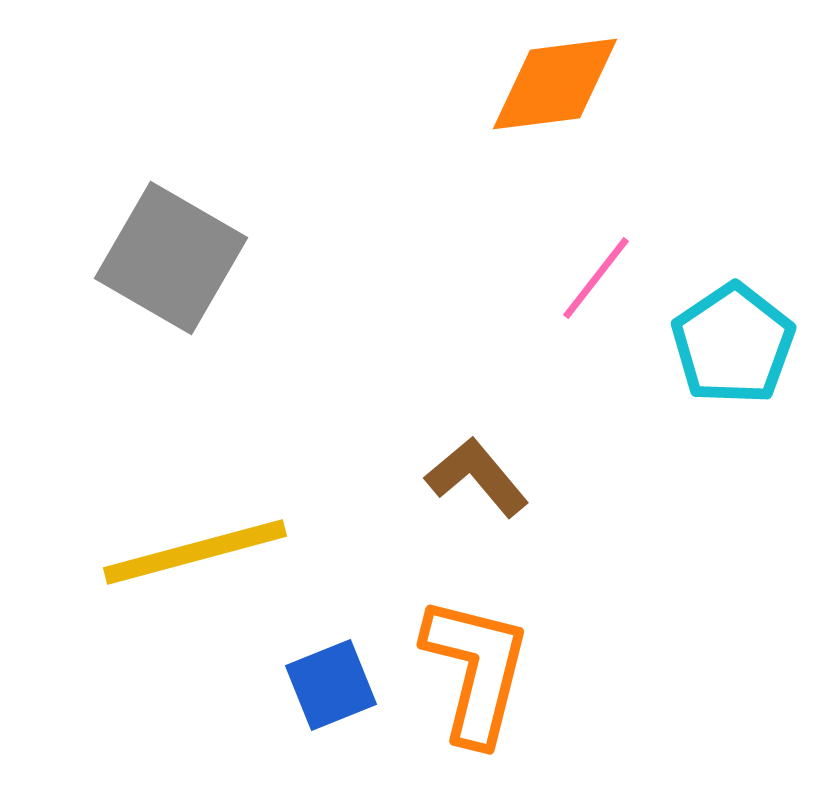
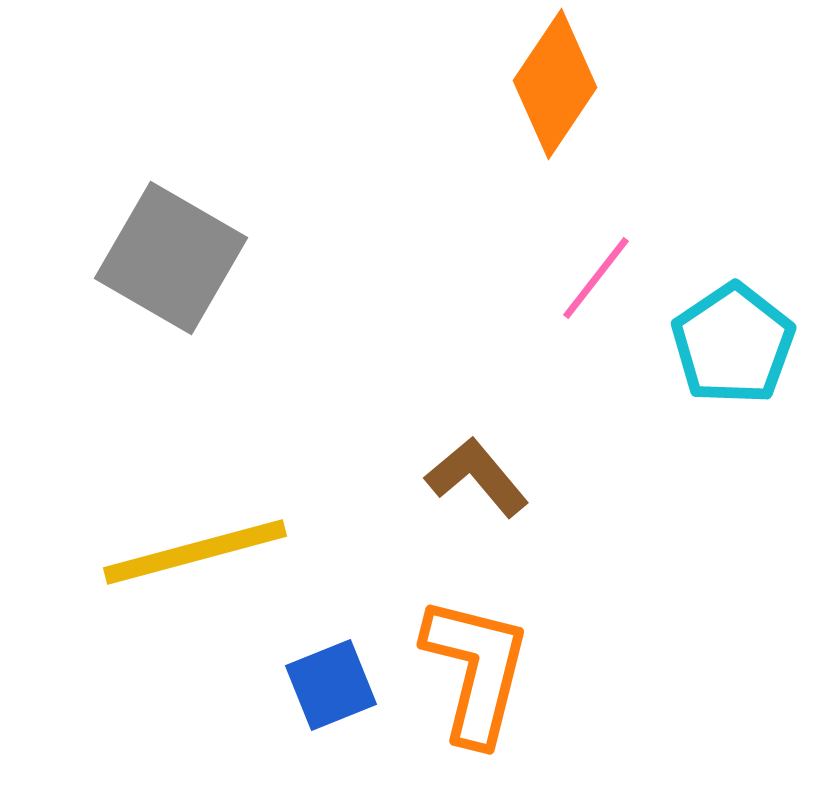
orange diamond: rotated 49 degrees counterclockwise
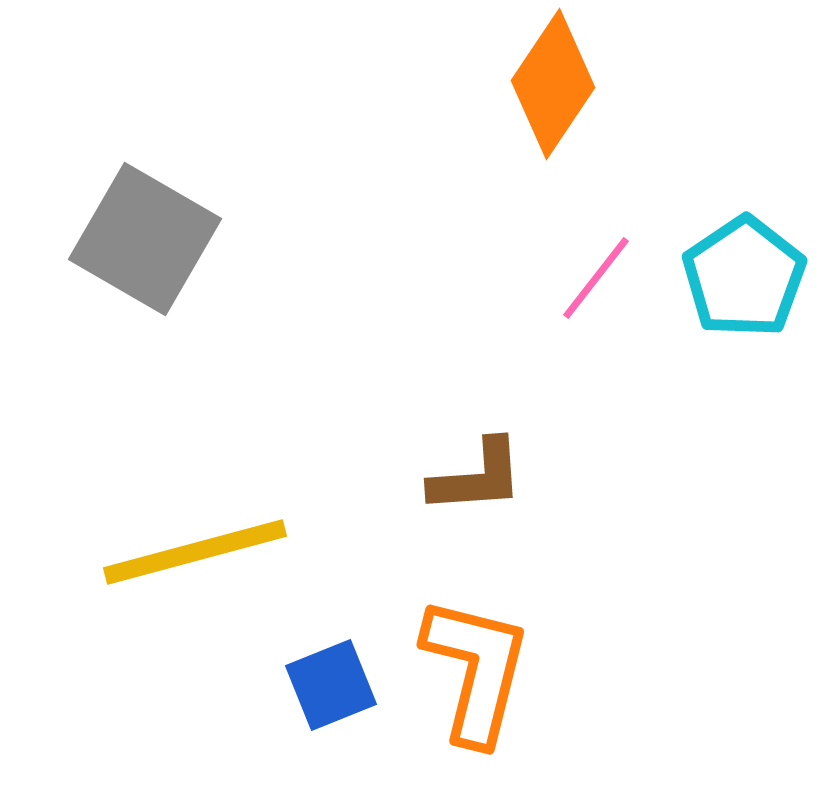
orange diamond: moved 2 px left
gray square: moved 26 px left, 19 px up
cyan pentagon: moved 11 px right, 67 px up
brown L-shape: rotated 126 degrees clockwise
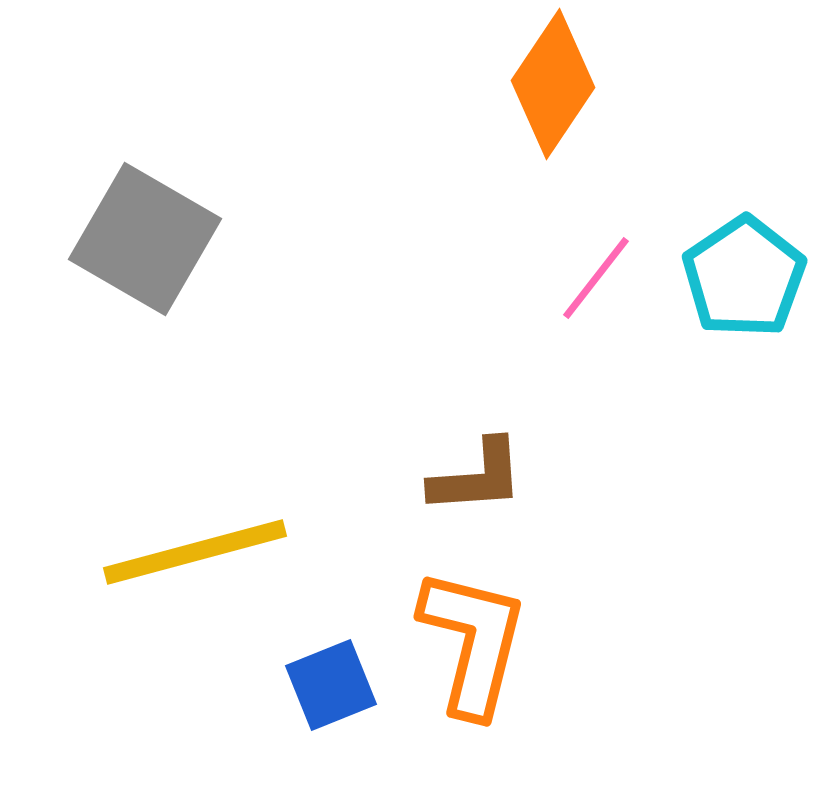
orange L-shape: moved 3 px left, 28 px up
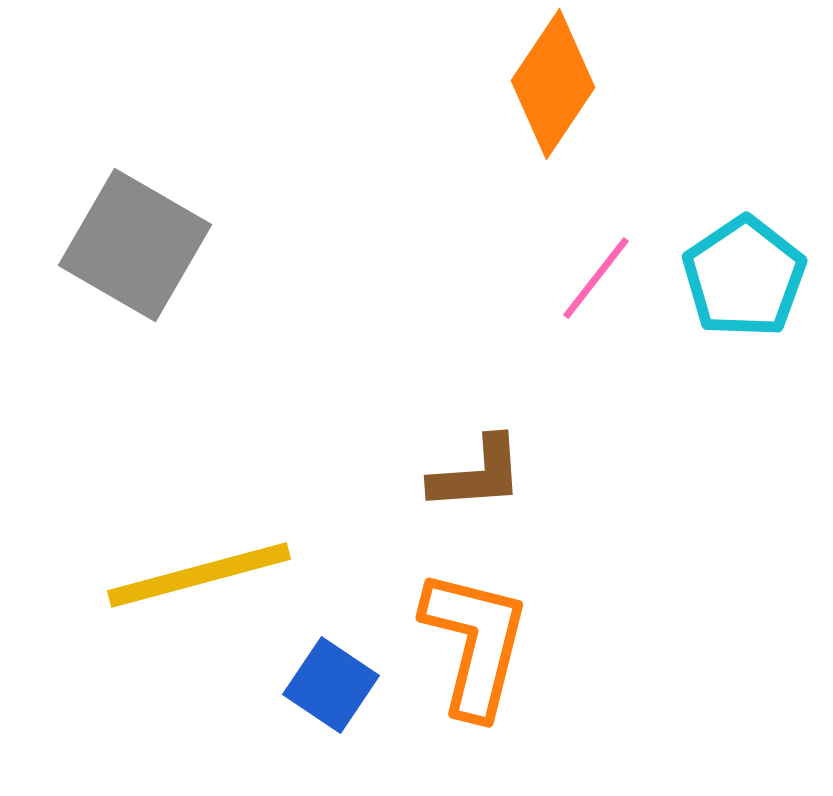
gray square: moved 10 px left, 6 px down
brown L-shape: moved 3 px up
yellow line: moved 4 px right, 23 px down
orange L-shape: moved 2 px right, 1 px down
blue square: rotated 34 degrees counterclockwise
